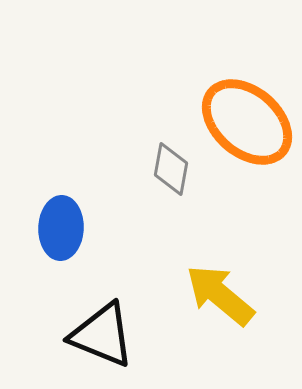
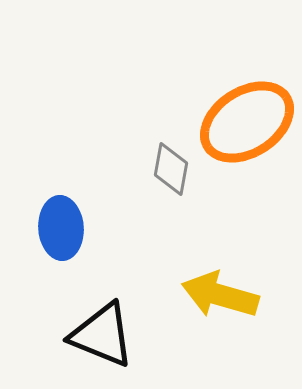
orange ellipse: rotated 74 degrees counterclockwise
blue ellipse: rotated 6 degrees counterclockwise
yellow arrow: rotated 24 degrees counterclockwise
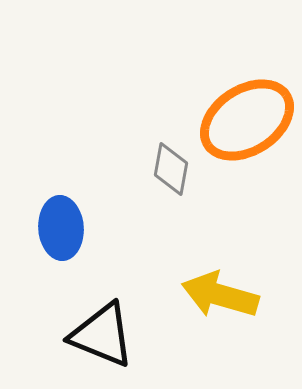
orange ellipse: moved 2 px up
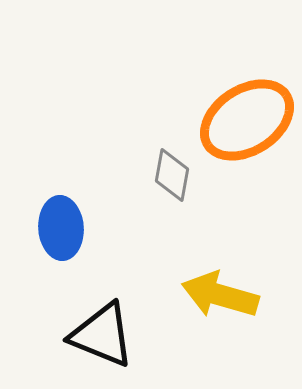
gray diamond: moved 1 px right, 6 px down
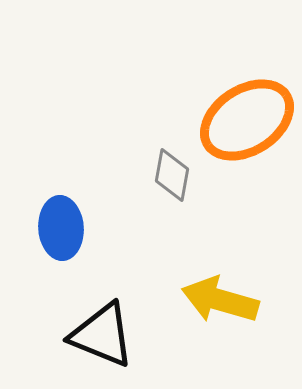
yellow arrow: moved 5 px down
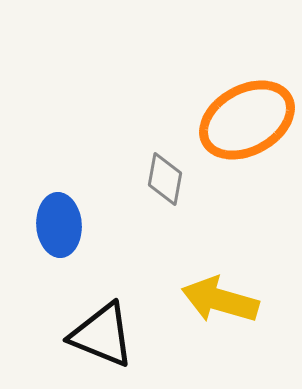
orange ellipse: rotated 4 degrees clockwise
gray diamond: moved 7 px left, 4 px down
blue ellipse: moved 2 px left, 3 px up
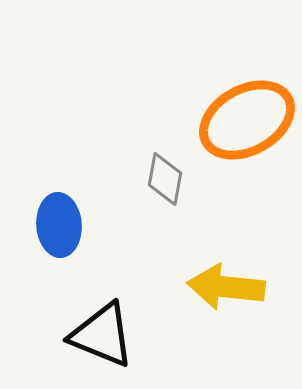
yellow arrow: moved 6 px right, 13 px up; rotated 10 degrees counterclockwise
